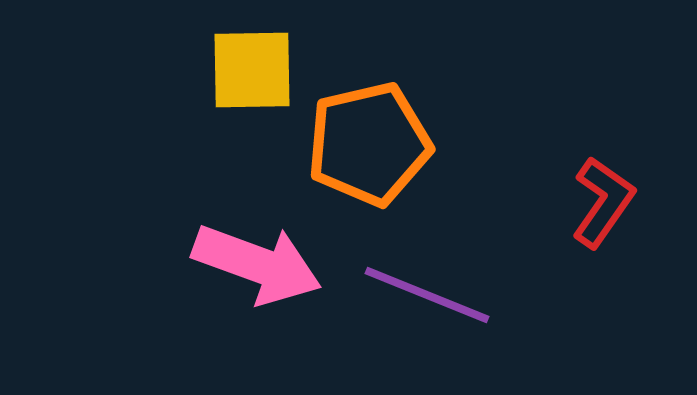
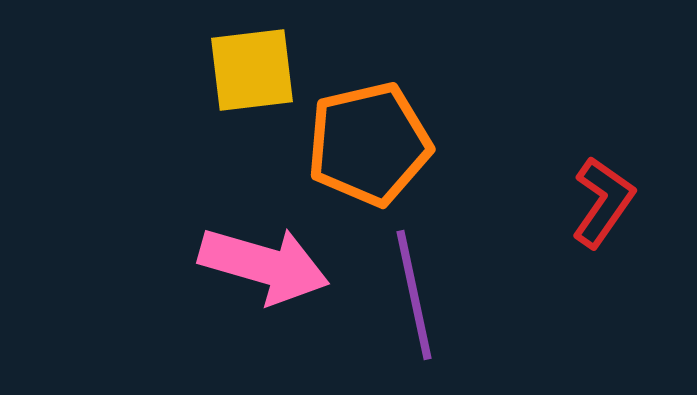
yellow square: rotated 6 degrees counterclockwise
pink arrow: moved 7 px right, 1 px down; rotated 4 degrees counterclockwise
purple line: moved 13 px left; rotated 56 degrees clockwise
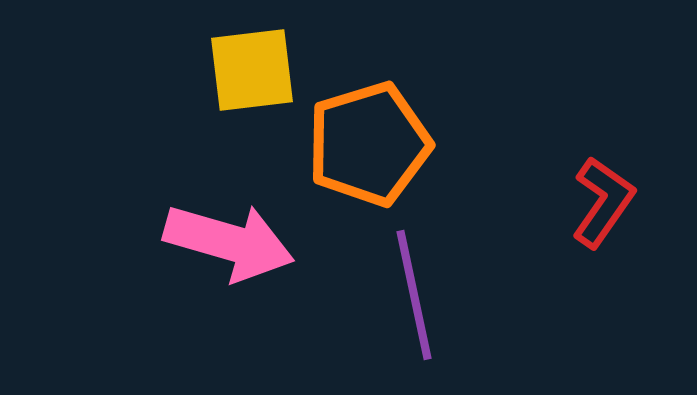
orange pentagon: rotated 4 degrees counterclockwise
pink arrow: moved 35 px left, 23 px up
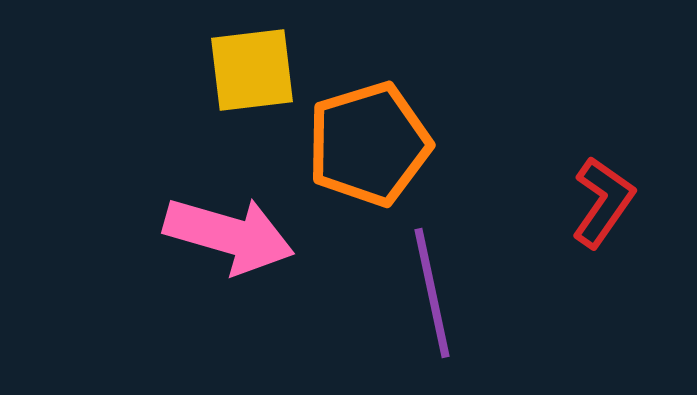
pink arrow: moved 7 px up
purple line: moved 18 px right, 2 px up
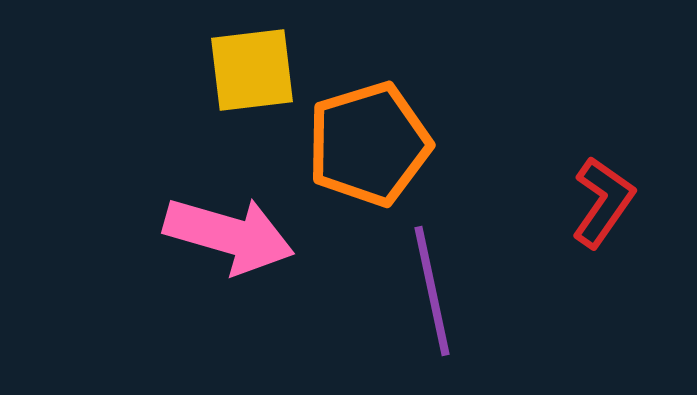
purple line: moved 2 px up
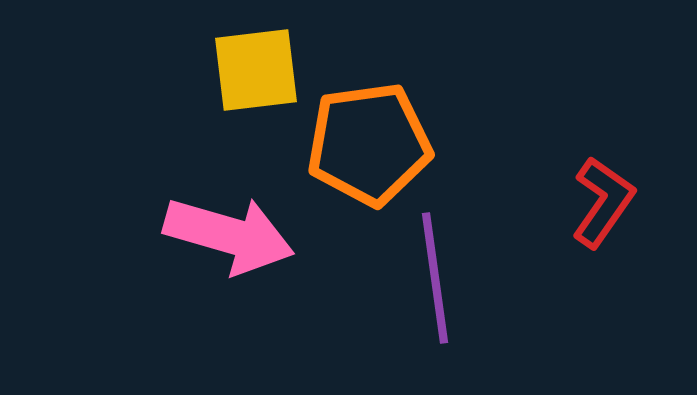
yellow square: moved 4 px right
orange pentagon: rotated 9 degrees clockwise
purple line: moved 3 px right, 13 px up; rotated 4 degrees clockwise
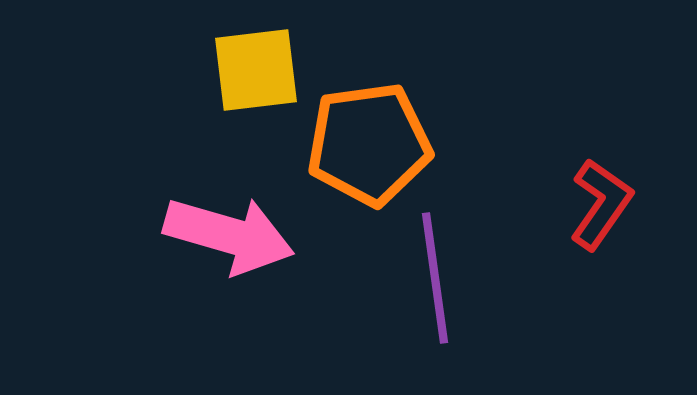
red L-shape: moved 2 px left, 2 px down
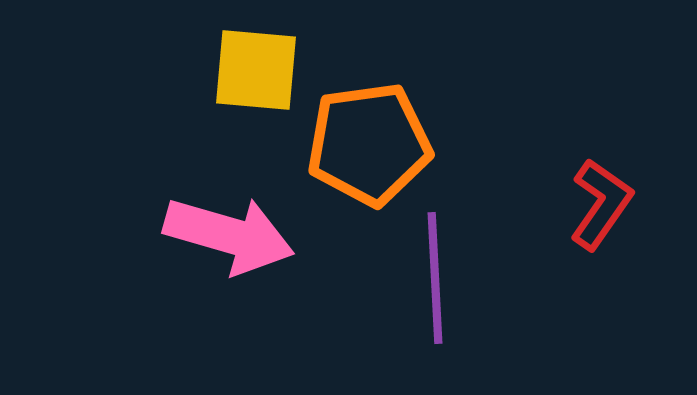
yellow square: rotated 12 degrees clockwise
purple line: rotated 5 degrees clockwise
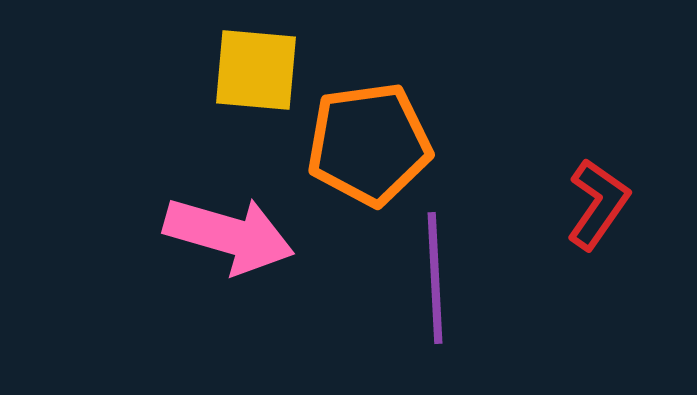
red L-shape: moved 3 px left
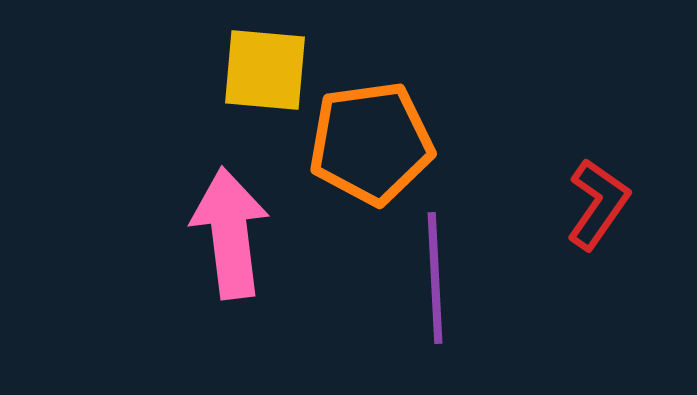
yellow square: moved 9 px right
orange pentagon: moved 2 px right, 1 px up
pink arrow: moved 1 px right, 2 px up; rotated 113 degrees counterclockwise
